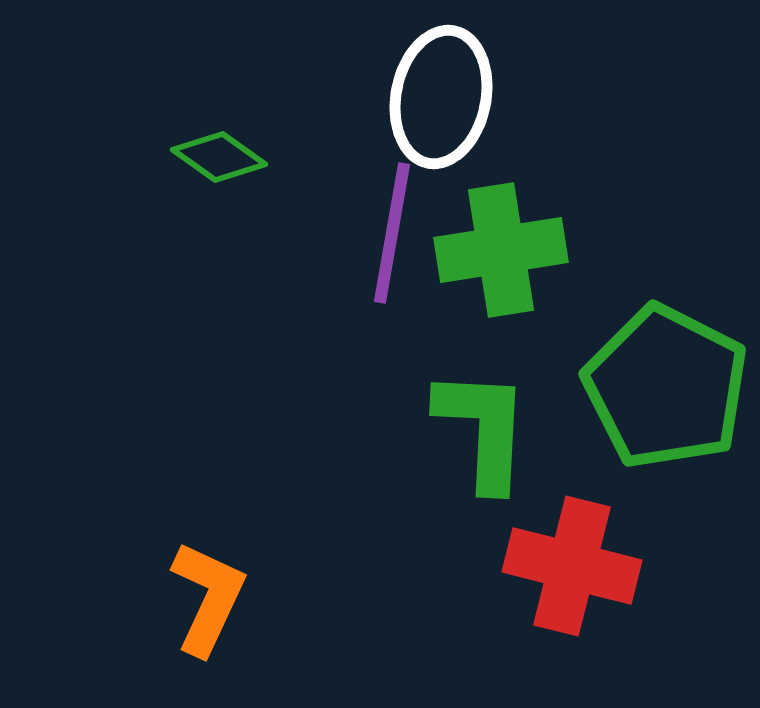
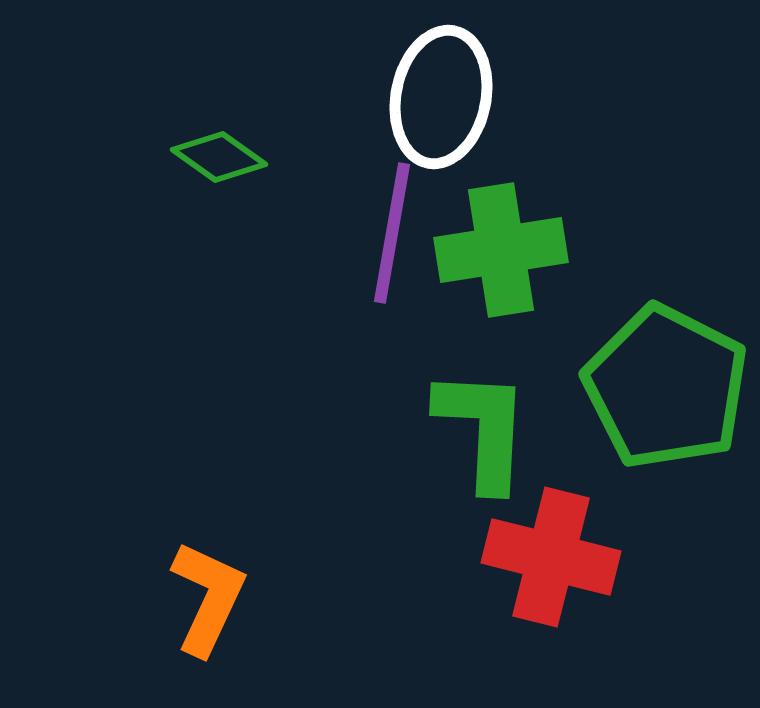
red cross: moved 21 px left, 9 px up
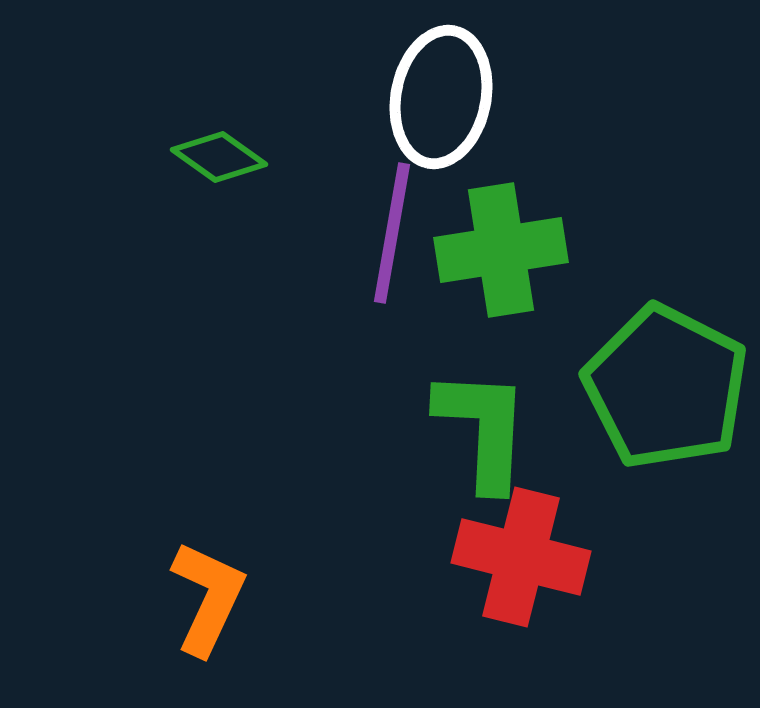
red cross: moved 30 px left
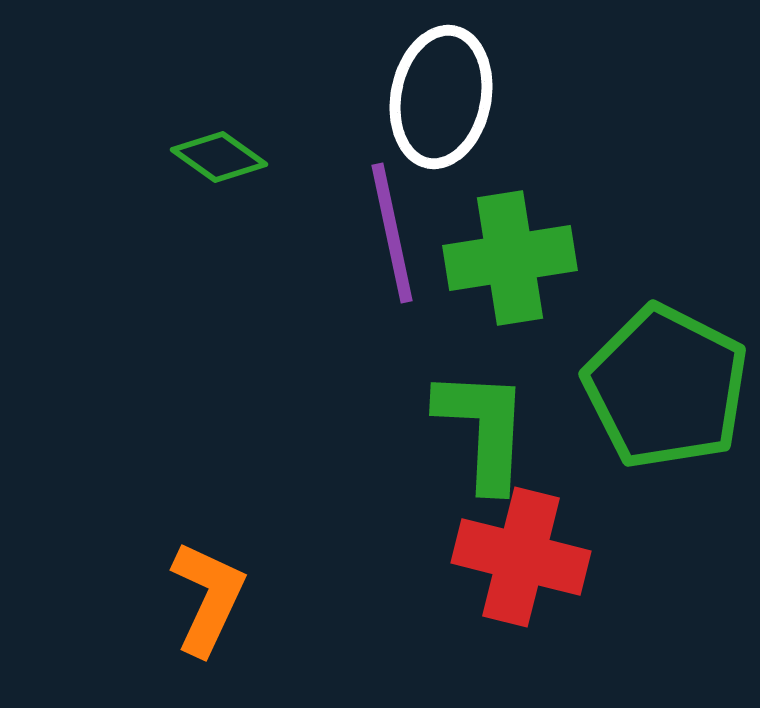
purple line: rotated 22 degrees counterclockwise
green cross: moved 9 px right, 8 px down
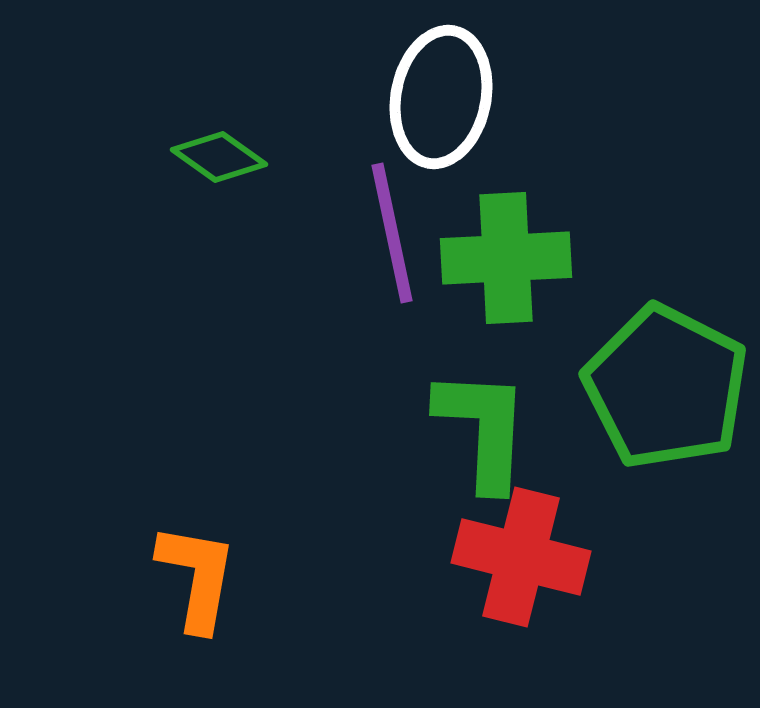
green cross: moved 4 px left; rotated 6 degrees clockwise
orange L-shape: moved 11 px left, 21 px up; rotated 15 degrees counterclockwise
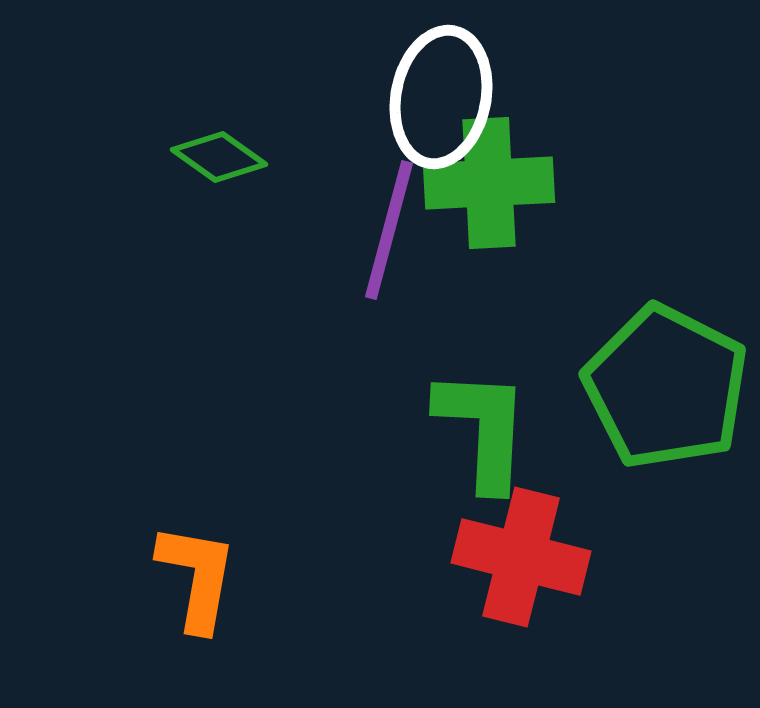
purple line: moved 3 px left, 3 px up; rotated 27 degrees clockwise
green cross: moved 17 px left, 75 px up
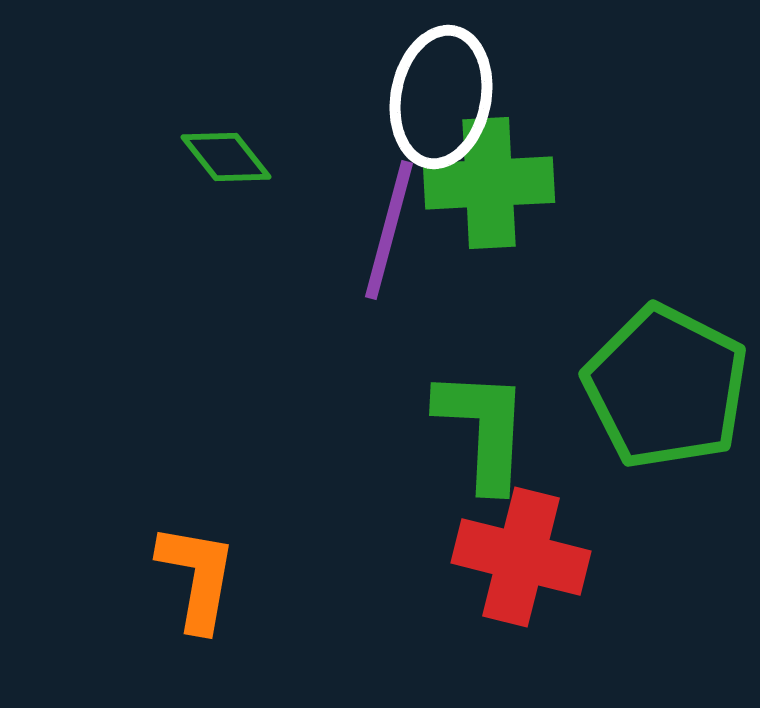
green diamond: moved 7 px right; rotated 16 degrees clockwise
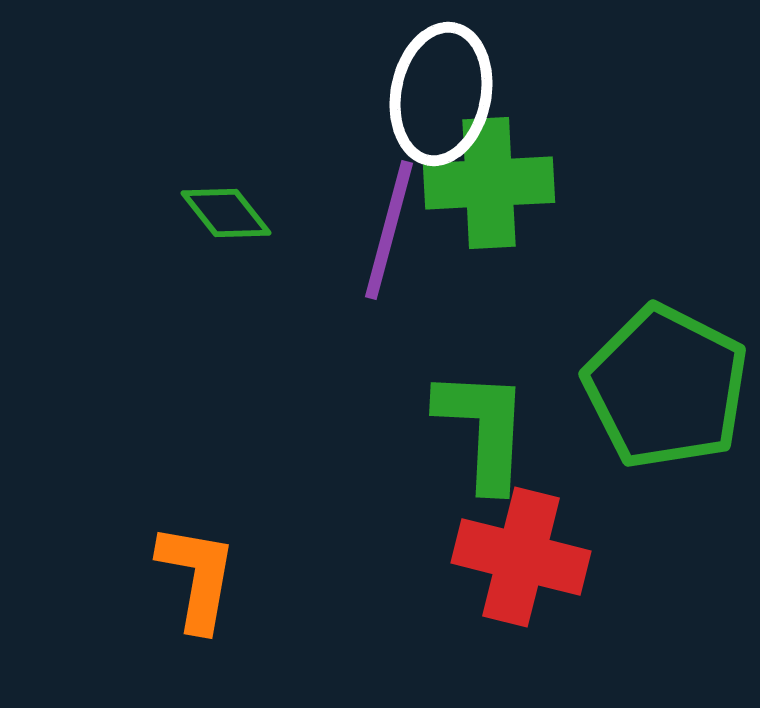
white ellipse: moved 3 px up
green diamond: moved 56 px down
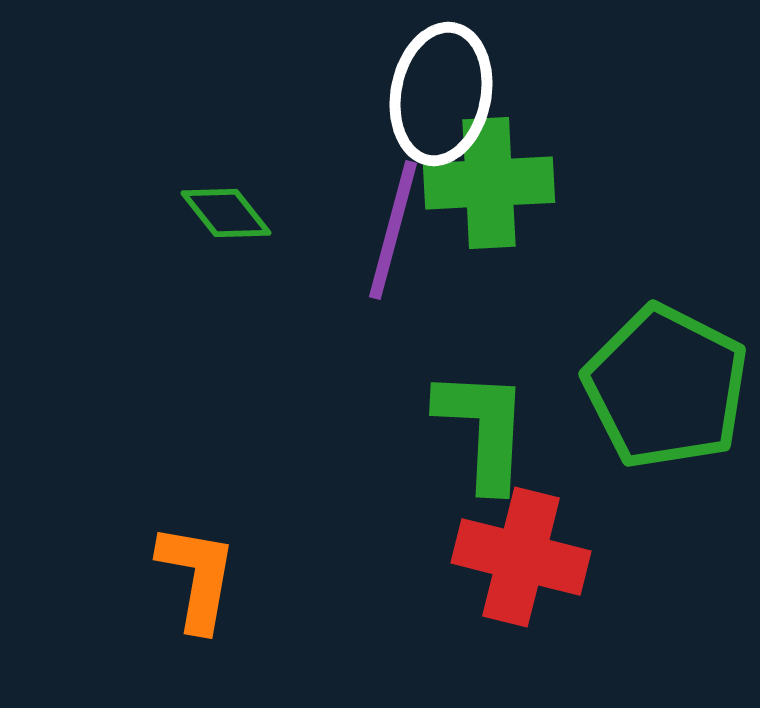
purple line: moved 4 px right
